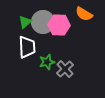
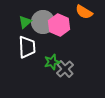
orange semicircle: moved 2 px up
pink hexagon: rotated 20 degrees clockwise
green star: moved 5 px right
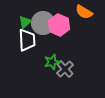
gray circle: moved 1 px down
white trapezoid: moved 7 px up
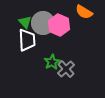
green triangle: rotated 32 degrees counterclockwise
green star: rotated 14 degrees counterclockwise
gray cross: moved 1 px right
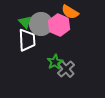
orange semicircle: moved 14 px left
gray circle: moved 2 px left, 1 px down
green star: moved 3 px right
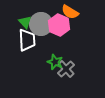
green star: rotated 21 degrees counterclockwise
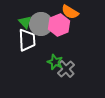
pink hexagon: rotated 15 degrees clockwise
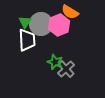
green triangle: rotated 16 degrees clockwise
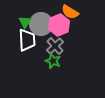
green star: moved 2 px left, 1 px up
gray cross: moved 11 px left, 23 px up
